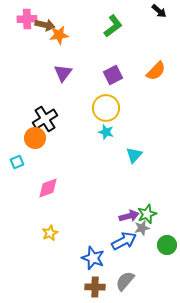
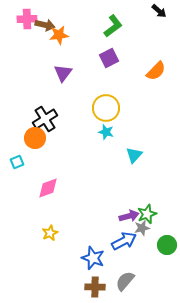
purple square: moved 4 px left, 17 px up
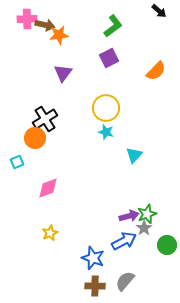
gray star: moved 2 px right; rotated 21 degrees counterclockwise
brown cross: moved 1 px up
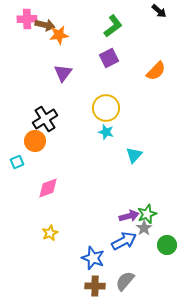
orange circle: moved 3 px down
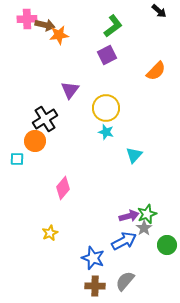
purple square: moved 2 px left, 3 px up
purple triangle: moved 7 px right, 17 px down
cyan square: moved 3 px up; rotated 24 degrees clockwise
pink diamond: moved 15 px right; rotated 30 degrees counterclockwise
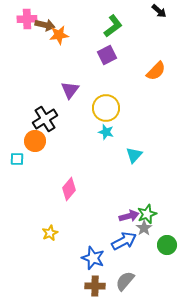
pink diamond: moved 6 px right, 1 px down
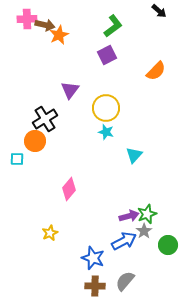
orange star: rotated 18 degrees counterclockwise
gray star: moved 3 px down
green circle: moved 1 px right
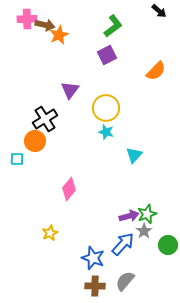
blue arrow: moved 1 px left, 3 px down; rotated 20 degrees counterclockwise
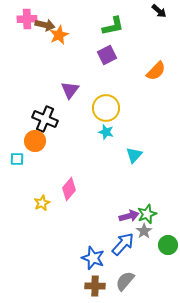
green L-shape: rotated 25 degrees clockwise
black cross: rotated 35 degrees counterclockwise
yellow star: moved 8 px left, 30 px up
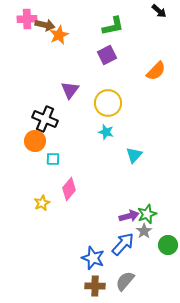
yellow circle: moved 2 px right, 5 px up
cyan square: moved 36 px right
